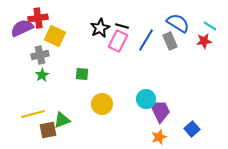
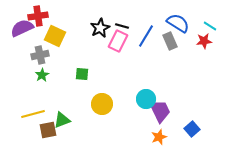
red cross: moved 2 px up
blue line: moved 4 px up
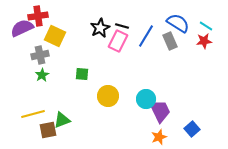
cyan line: moved 4 px left
yellow circle: moved 6 px right, 8 px up
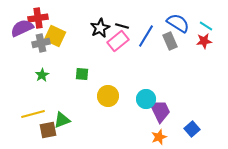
red cross: moved 2 px down
pink rectangle: rotated 25 degrees clockwise
gray cross: moved 1 px right, 12 px up
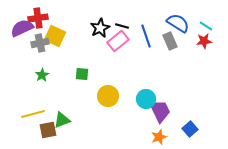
blue line: rotated 50 degrees counterclockwise
gray cross: moved 1 px left
blue square: moved 2 px left
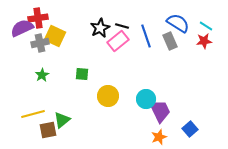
green triangle: rotated 18 degrees counterclockwise
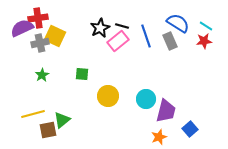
purple trapezoid: moved 6 px right; rotated 40 degrees clockwise
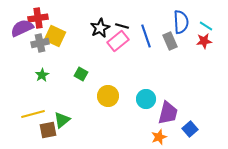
blue semicircle: moved 3 px right, 1 px up; rotated 55 degrees clockwise
green square: moved 1 px left; rotated 24 degrees clockwise
purple trapezoid: moved 2 px right, 2 px down
